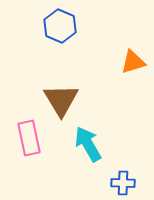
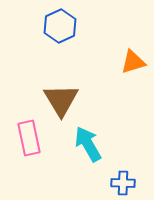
blue hexagon: rotated 12 degrees clockwise
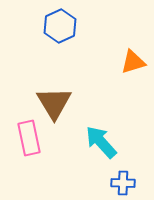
brown triangle: moved 7 px left, 3 px down
cyan arrow: moved 13 px right, 2 px up; rotated 12 degrees counterclockwise
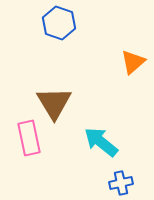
blue hexagon: moved 1 px left, 3 px up; rotated 16 degrees counterclockwise
orange triangle: rotated 24 degrees counterclockwise
cyan arrow: rotated 9 degrees counterclockwise
blue cross: moved 2 px left; rotated 15 degrees counterclockwise
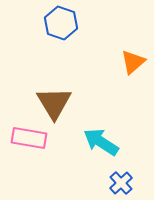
blue hexagon: moved 2 px right
pink rectangle: rotated 68 degrees counterclockwise
cyan arrow: rotated 6 degrees counterclockwise
blue cross: rotated 30 degrees counterclockwise
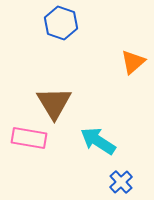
cyan arrow: moved 3 px left, 1 px up
blue cross: moved 1 px up
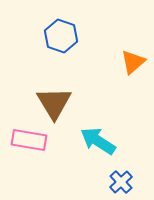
blue hexagon: moved 13 px down
pink rectangle: moved 2 px down
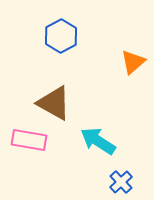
blue hexagon: rotated 12 degrees clockwise
brown triangle: rotated 30 degrees counterclockwise
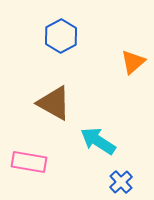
pink rectangle: moved 22 px down
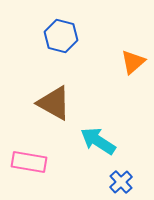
blue hexagon: rotated 16 degrees counterclockwise
